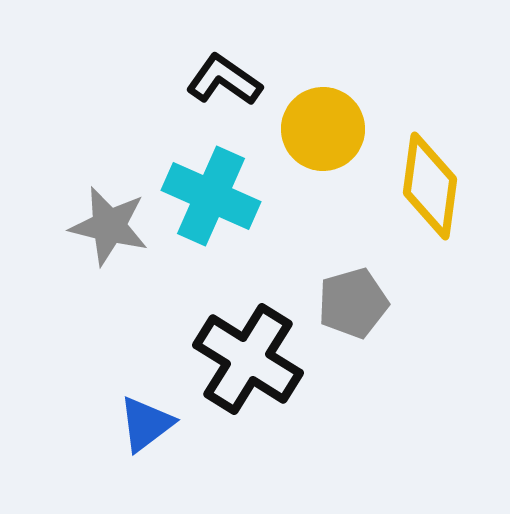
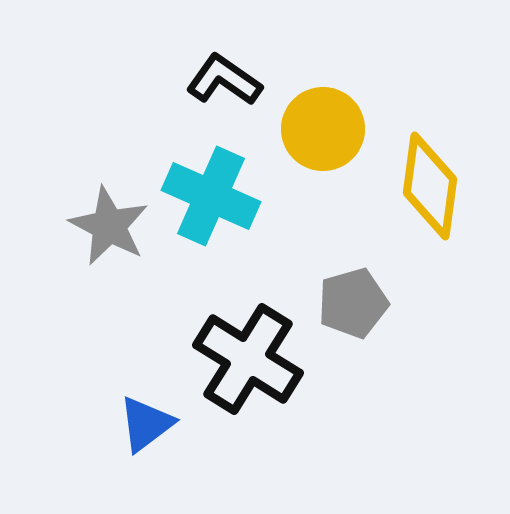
gray star: rotated 14 degrees clockwise
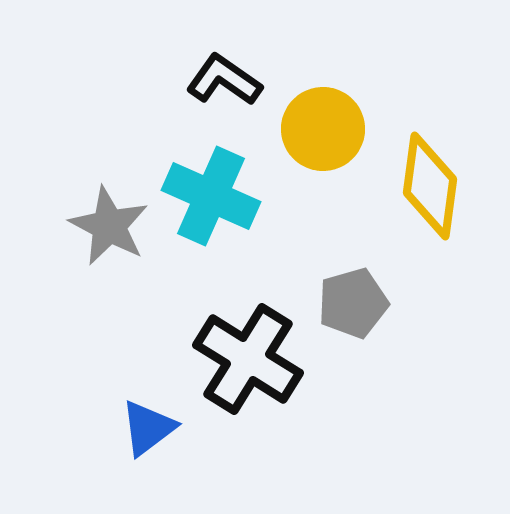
blue triangle: moved 2 px right, 4 px down
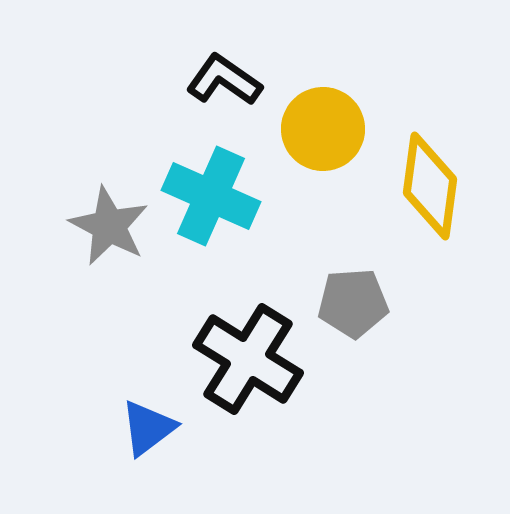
gray pentagon: rotated 12 degrees clockwise
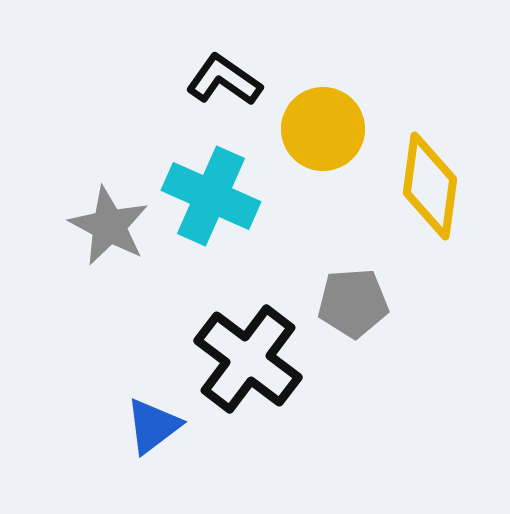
black cross: rotated 5 degrees clockwise
blue triangle: moved 5 px right, 2 px up
